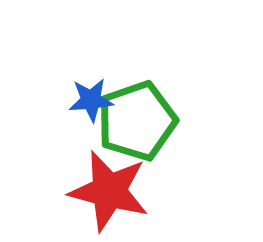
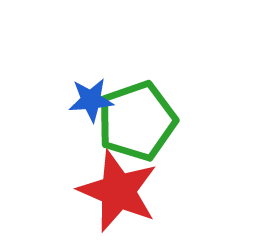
red star: moved 9 px right; rotated 8 degrees clockwise
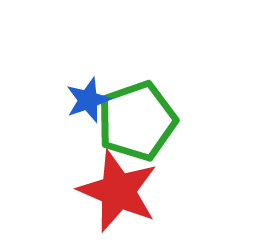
blue star: moved 3 px left; rotated 15 degrees counterclockwise
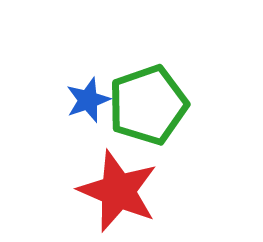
green pentagon: moved 11 px right, 16 px up
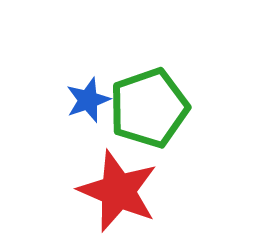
green pentagon: moved 1 px right, 3 px down
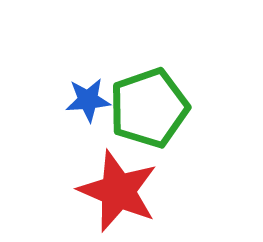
blue star: rotated 15 degrees clockwise
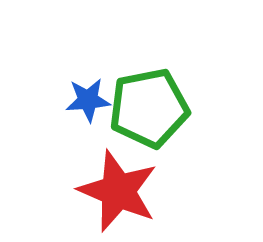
green pentagon: rotated 8 degrees clockwise
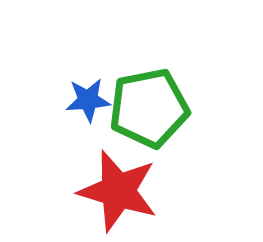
red star: rotated 6 degrees counterclockwise
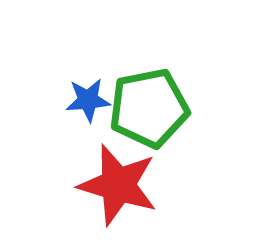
red star: moved 6 px up
